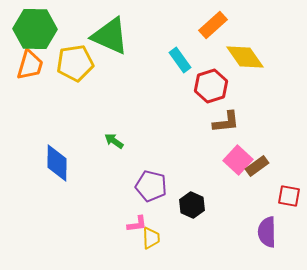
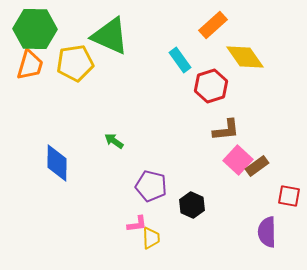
brown L-shape: moved 8 px down
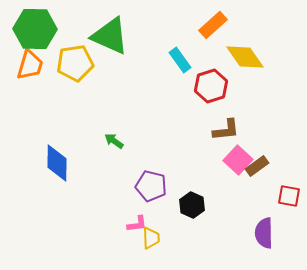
purple semicircle: moved 3 px left, 1 px down
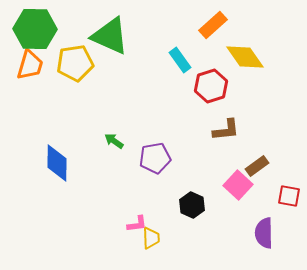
pink square: moved 25 px down
purple pentagon: moved 4 px right, 28 px up; rotated 24 degrees counterclockwise
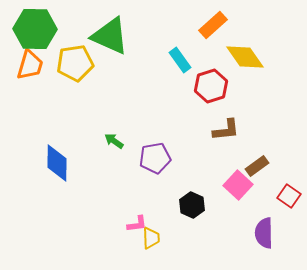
red square: rotated 25 degrees clockwise
